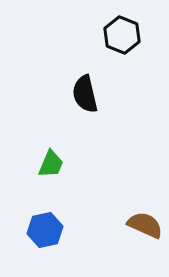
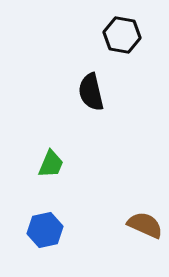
black hexagon: rotated 12 degrees counterclockwise
black semicircle: moved 6 px right, 2 px up
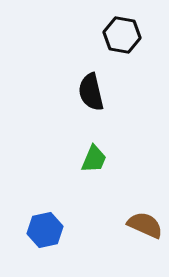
green trapezoid: moved 43 px right, 5 px up
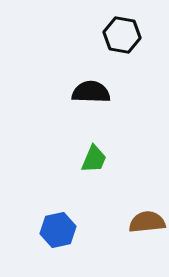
black semicircle: rotated 105 degrees clockwise
brown semicircle: moved 2 px right, 3 px up; rotated 30 degrees counterclockwise
blue hexagon: moved 13 px right
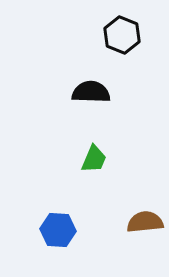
black hexagon: rotated 12 degrees clockwise
brown semicircle: moved 2 px left
blue hexagon: rotated 16 degrees clockwise
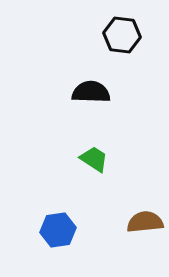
black hexagon: rotated 15 degrees counterclockwise
green trapezoid: rotated 80 degrees counterclockwise
blue hexagon: rotated 12 degrees counterclockwise
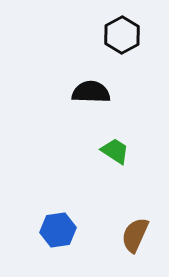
black hexagon: rotated 24 degrees clockwise
green trapezoid: moved 21 px right, 8 px up
brown semicircle: moved 10 px left, 13 px down; rotated 60 degrees counterclockwise
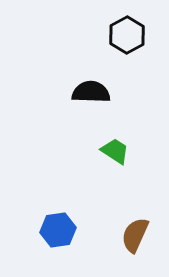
black hexagon: moved 5 px right
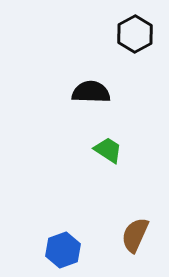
black hexagon: moved 8 px right, 1 px up
green trapezoid: moved 7 px left, 1 px up
blue hexagon: moved 5 px right, 20 px down; rotated 12 degrees counterclockwise
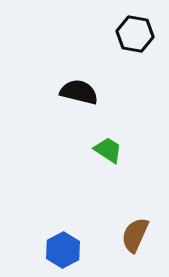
black hexagon: rotated 21 degrees counterclockwise
black semicircle: moved 12 px left; rotated 12 degrees clockwise
blue hexagon: rotated 8 degrees counterclockwise
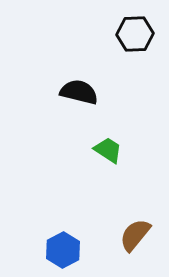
black hexagon: rotated 12 degrees counterclockwise
brown semicircle: rotated 15 degrees clockwise
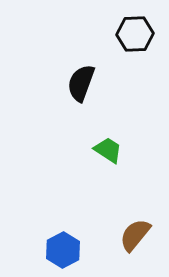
black semicircle: moved 2 px right, 9 px up; rotated 84 degrees counterclockwise
